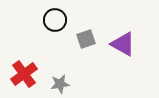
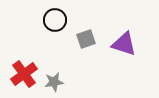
purple triangle: moved 1 px right; rotated 12 degrees counterclockwise
gray star: moved 6 px left, 2 px up
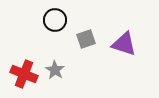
red cross: rotated 32 degrees counterclockwise
gray star: moved 1 px right, 12 px up; rotated 30 degrees counterclockwise
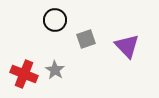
purple triangle: moved 3 px right, 2 px down; rotated 28 degrees clockwise
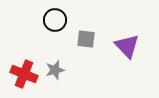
gray square: rotated 24 degrees clockwise
gray star: rotated 24 degrees clockwise
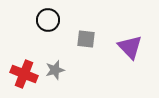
black circle: moved 7 px left
purple triangle: moved 3 px right, 1 px down
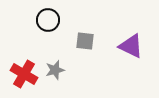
gray square: moved 1 px left, 2 px down
purple triangle: moved 1 px right, 1 px up; rotated 20 degrees counterclockwise
red cross: rotated 8 degrees clockwise
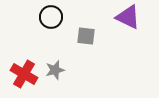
black circle: moved 3 px right, 3 px up
gray square: moved 1 px right, 5 px up
purple triangle: moved 3 px left, 29 px up
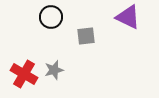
gray square: rotated 12 degrees counterclockwise
gray star: moved 1 px left
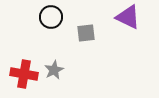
gray square: moved 3 px up
gray star: rotated 12 degrees counterclockwise
red cross: rotated 20 degrees counterclockwise
